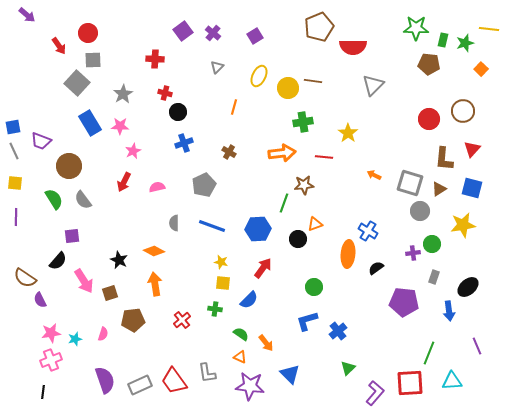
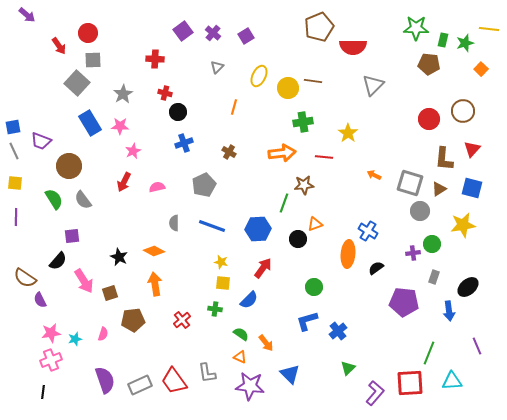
purple square at (255, 36): moved 9 px left
black star at (119, 260): moved 3 px up
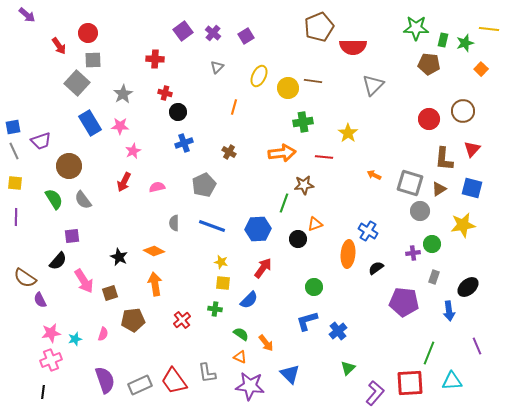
purple trapezoid at (41, 141): rotated 40 degrees counterclockwise
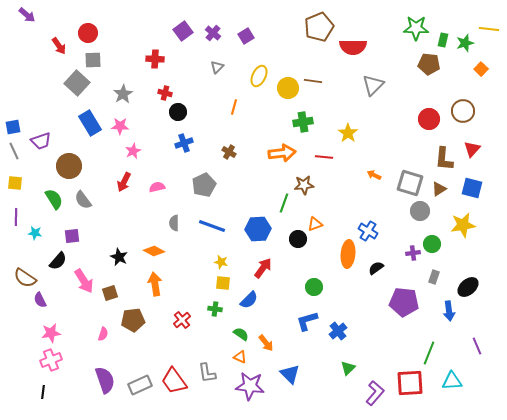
cyan star at (75, 339): moved 40 px left, 106 px up; rotated 24 degrees clockwise
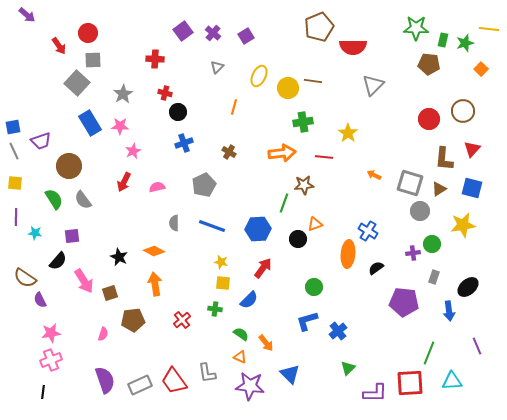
purple L-shape at (375, 393): rotated 50 degrees clockwise
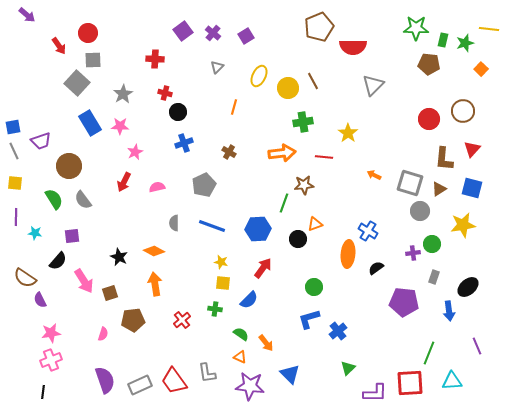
brown line at (313, 81): rotated 54 degrees clockwise
pink star at (133, 151): moved 2 px right, 1 px down
blue L-shape at (307, 321): moved 2 px right, 2 px up
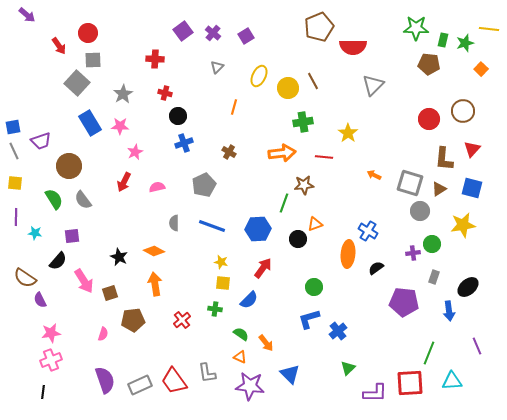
black circle at (178, 112): moved 4 px down
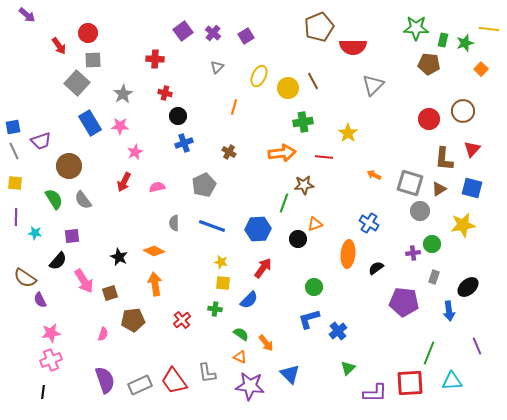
blue cross at (368, 231): moved 1 px right, 8 px up
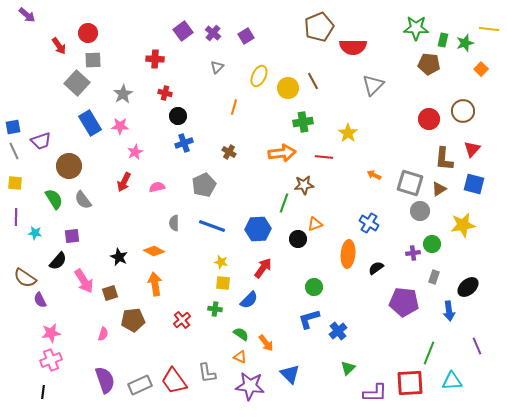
blue square at (472, 188): moved 2 px right, 4 px up
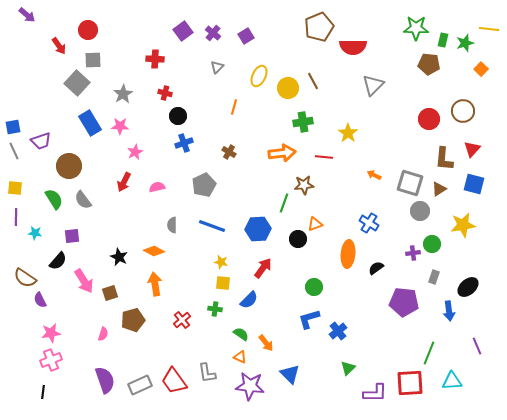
red circle at (88, 33): moved 3 px up
yellow square at (15, 183): moved 5 px down
gray semicircle at (174, 223): moved 2 px left, 2 px down
brown pentagon at (133, 320): rotated 10 degrees counterclockwise
